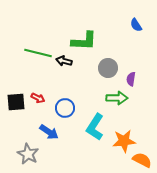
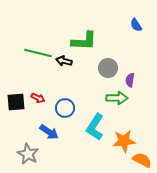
purple semicircle: moved 1 px left, 1 px down
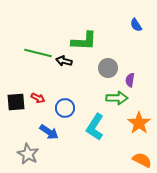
orange star: moved 15 px right, 18 px up; rotated 30 degrees counterclockwise
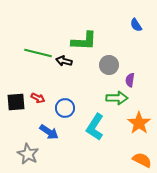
gray circle: moved 1 px right, 3 px up
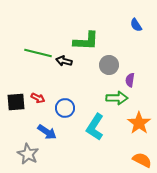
green L-shape: moved 2 px right
blue arrow: moved 2 px left
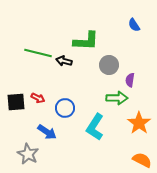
blue semicircle: moved 2 px left
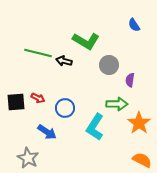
green L-shape: rotated 28 degrees clockwise
green arrow: moved 6 px down
gray star: moved 4 px down
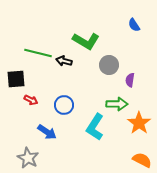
red arrow: moved 7 px left, 2 px down
black square: moved 23 px up
blue circle: moved 1 px left, 3 px up
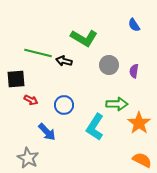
green L-shape: moved 2 px left, 3 px up
purple semicircle: moved 4 px right, 9 px up
blue arrow: rotated 12 degrees clockwise
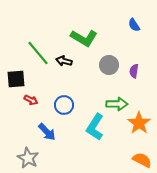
green line: rotated 36 degrees clockwise
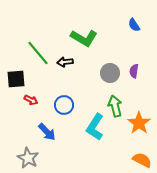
black arrow: moved 1 px right, 1 px down; rotated 21 degrees counterclockwise
gray circle: moved 1 px right, 8 px down
green arrow: moved 2 px left, 2 px down; rotated 105 degrees counterclockwise
